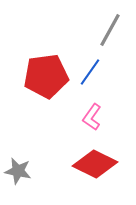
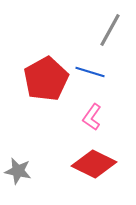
blue line: rotated 72 degrees clockwise
red pentagon: moved 3 px down; rotated 21 degrees counterclockwise
red diamond: moved 1 px left
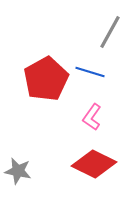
gray line: moved 2 px down
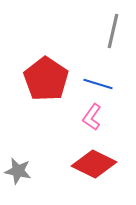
gray line: moved 3 px right, 1 px up; rotated 16 degrees counterclockwise
blue line: moved 8 px right, 12 px down
red pentagon: rotated 9 degrees counterclockwise
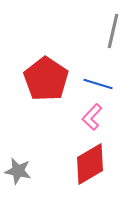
pink L-shape: rotated 8 degrees clockwise
red diamond: moved 4 px left; rotated 57 degrees counterclockwise
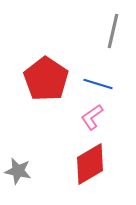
pink L-shape: rotated 12 degrees clockwise
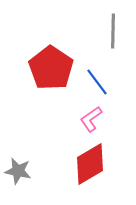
gray line: rotated 12 degrees counterclockwise
red pentagon: moved 5 px right, 11 px up
blue line: moved 1 px left, 2 px up; rotated 36 degrees clockwise
pink L-shape: moved 1 px left, 2 px down
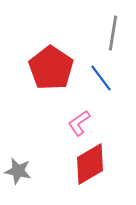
gray line: moved 2 px down; rotated 8 degrees clockwise
blue line: moved 4 px right, 4 px up
pink L-shape: moved 12 px left, 4 px down
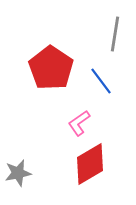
gray line: moved 2 px right, 1 px down
blue line: moved 3 px down
gray star: moved 2 px down; rotated 24 degrees counterclockwise
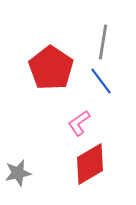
gray line: moved 12 px left, 8 px down
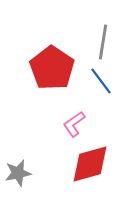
red pentagon: moved 1 px right
pink L-shape: moved 5 px left, 1 px down
red diamond: rotated 15 degrees clockwise
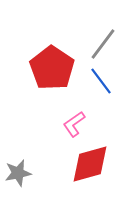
gray line: moved 2 px down; rotated 28 degrees clockwise
